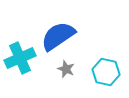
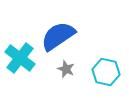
cyan cross: rotated 28 degrees counterclockwise
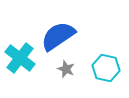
cyan hexagon: moved 4 px up
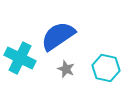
cyan cross: rotated 12 degrees counterclockwise
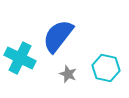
blue semicircle: rotated 18 degrees counterclockwise
gray star: moved 2 px right, 5 px down
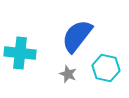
blue semicircle: moved 19 px right
cyan cross: moved 5 px up; rotated 20 degrees counterclockwise
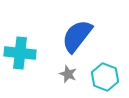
cyan hexagon: moved 1 px left, 9 px down; rotated 8 degrees clockwise
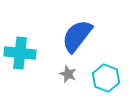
cyan hexagon: moved 1 px right, 1 px down
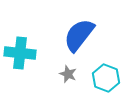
blue semicircle: moved 2 px right, 1 px up
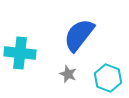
cyan hexagon: moved 2 px right
